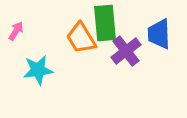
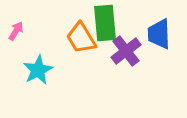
cyan star: rotated 20 degrees counterclockwise
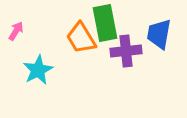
green rectangle: rotated 6 degrees counterclockwise
blue trapezoid: rotated 12 degrees clockwise
purple cross: rotated 32 degrees clockwise
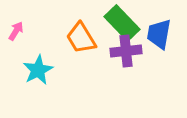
green rectangle: moved 17 px right; rotated 33 degrees counterclockwise
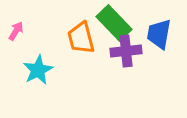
green rectangle: moved 8 px left
orange trapezoid: rotated 16 degrees clockwise
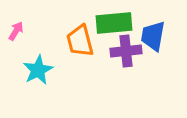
green rectangle: rotated 51 degrees counterclockwise
blue trapezoid: moved 6 px left, 2 px down
orange trapezoid: moved 1 px left, 3 px down
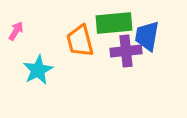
blue trapezoid: moved 6 px left
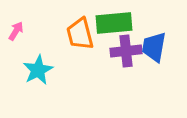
blue trapezoid: moved 7 px right, 11 px down
orange trapezoid: moved 7 px up
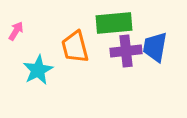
orange trapezoid: moved 5 px left, 13 px down
blue trapezoid: moved 1 px right
